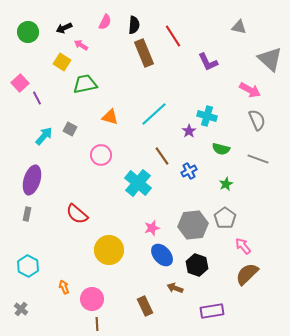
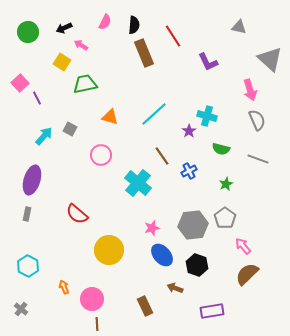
pink arrow at (250, 90): rotated 45 degrees clockwise
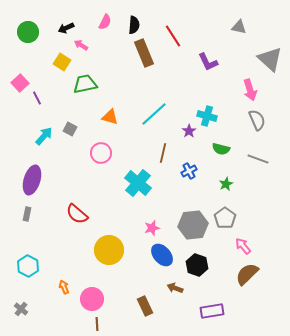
black arrow at (64, 28): moved 2 px right
pink circle at (101, 155): moved 2 px up
brown line at (162, 156): moved 1 px right, 3 px up; rotated 48 degrees clockwise
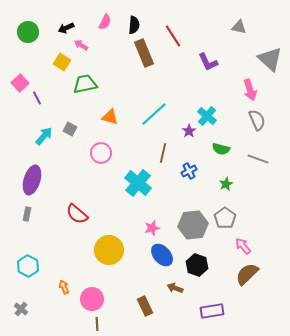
cyan cross at (207, 116): rotated 24 degrees clockwise
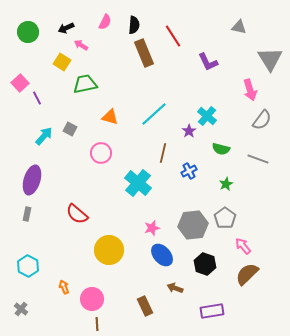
gray triangle at (270, 59): rotated 16 degrees clockwise
gray semicircle at (257, 120): moved 5 px right; rotated 60 degrees clockwise
black hexagon at (197, 265): moved 8 px right, 1 px up
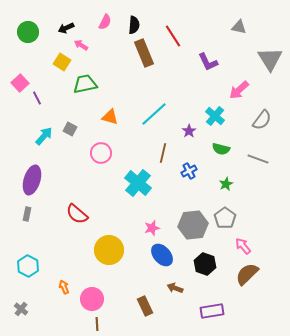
pink arrow at (250, 90): moved 11 px left; rotated 65 degrees clockwise
cyan cross at (207, 116): moved 8 px right
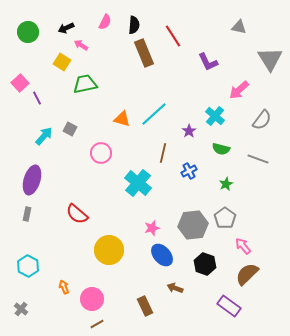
orange triangle at (110, 117): moved 12 px right, 2 px down
purple rectangle at (212, 311): moved 17 px right, 5 px up; rotated 45 degrees clockwise
brown line at (97, 324): rotated 64 degrees clockwise
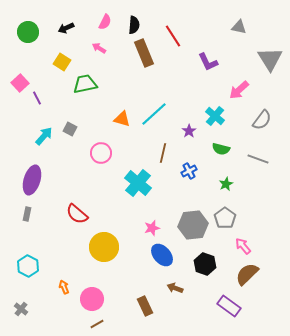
pink arrow at (81, 45): moved 18 px right, 3 px down
yellow circle at (109, 250): moved 5 px left, 3 px up
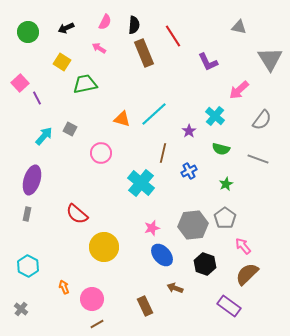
cyan cross at (138, 183): moved 3 px right
